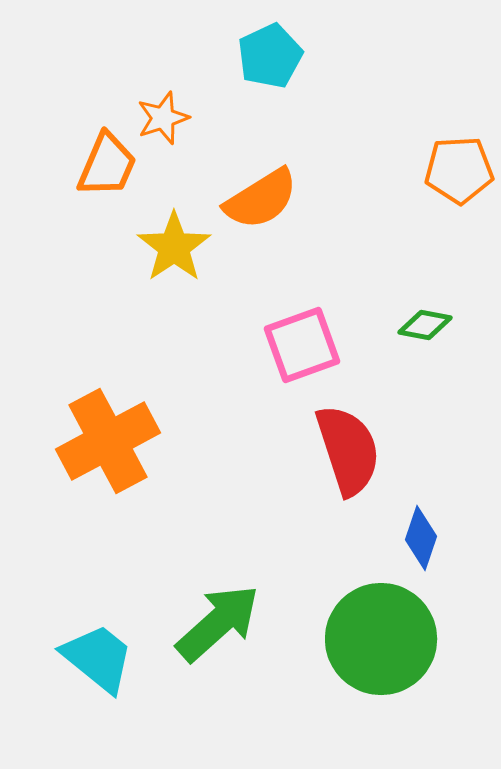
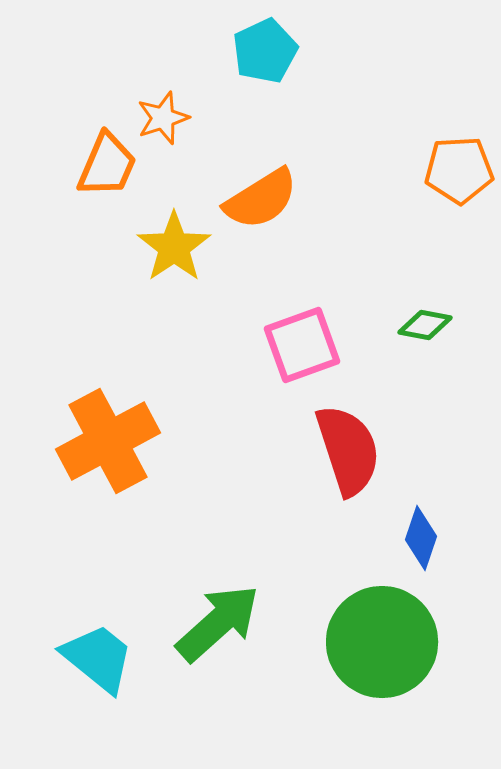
cyan pentagon: moved 5 px left, 5 px up
green circle: moved 1 px right, 3 px down
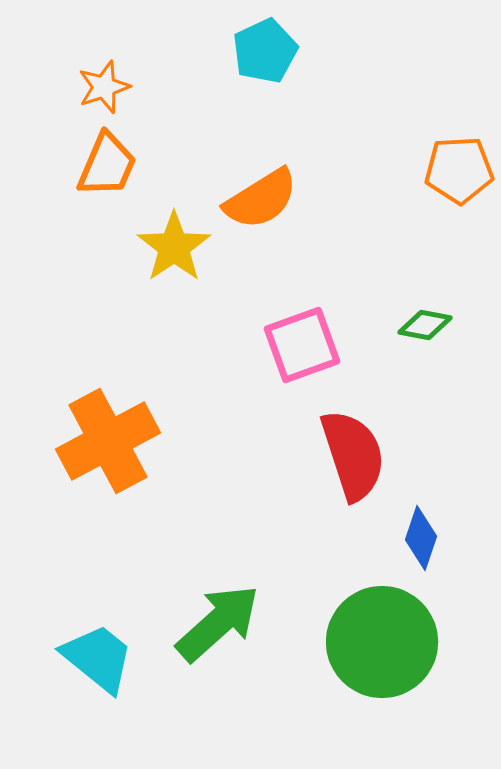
orange star: moved 59 px left, 31 px up
red semicircle: moved 5 px right, 5 px down
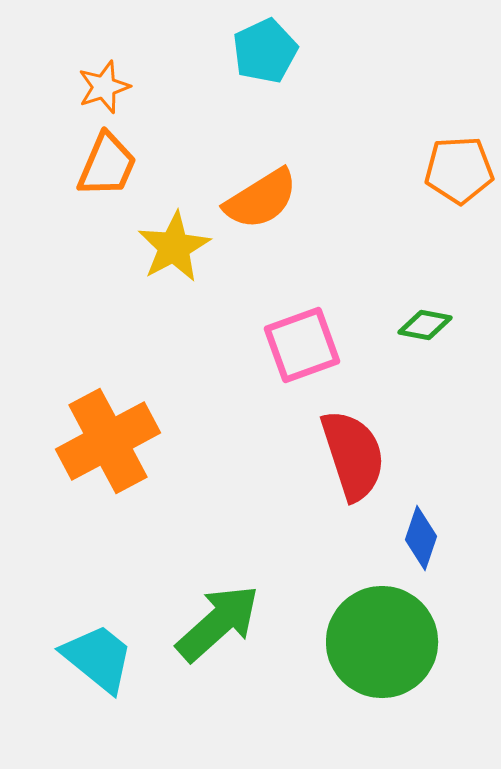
yellow star: rotated 6 degrees clockwise
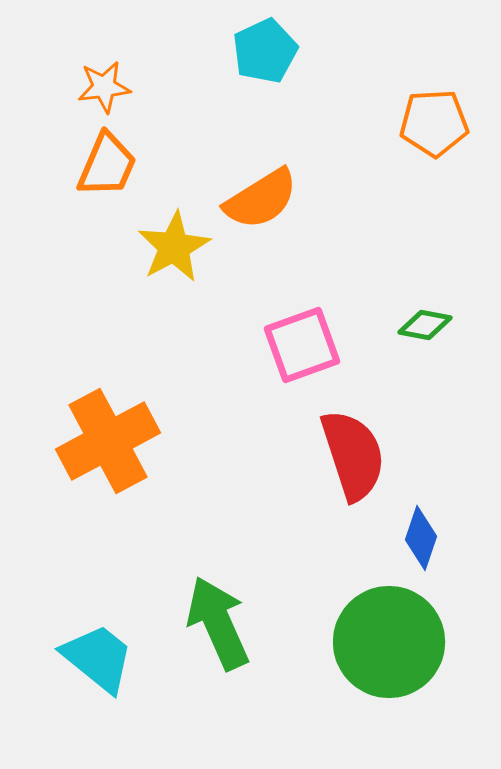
orange star: rotated 12 degrees clockwise
orange pentagon: moved 25 px left, 47 px up
green arrow: rotated 72 degrees counterclockwise
green circle: moved 7 px right
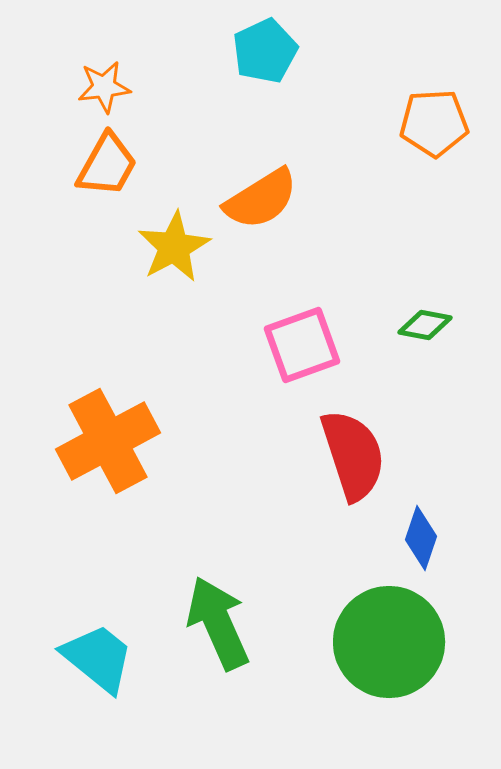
orange trapezoid: rotated 6 degrees clockwise
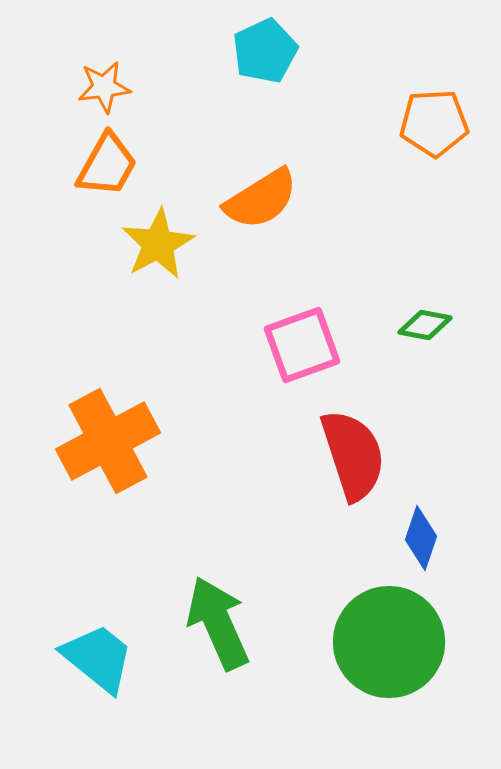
yellow star: moved 16 px left, 3 px up
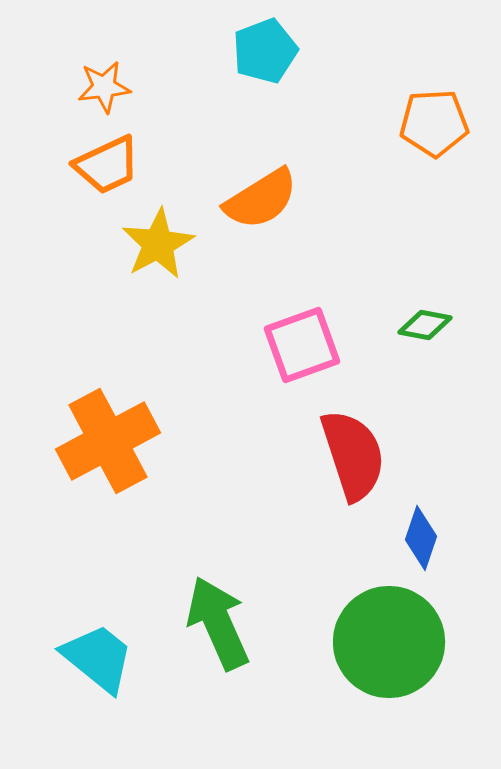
cyan pentagon: rotated 4 degrees clockwise
orange trapezoid: rotated 36 degrees clockwise
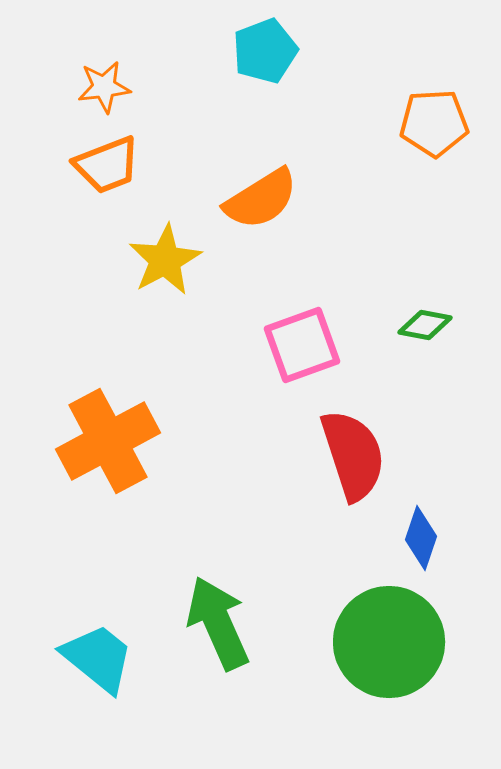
orange trapezoid: rotated 4 degrees clockwise
yellow star: moved 7 px right, 16 px down
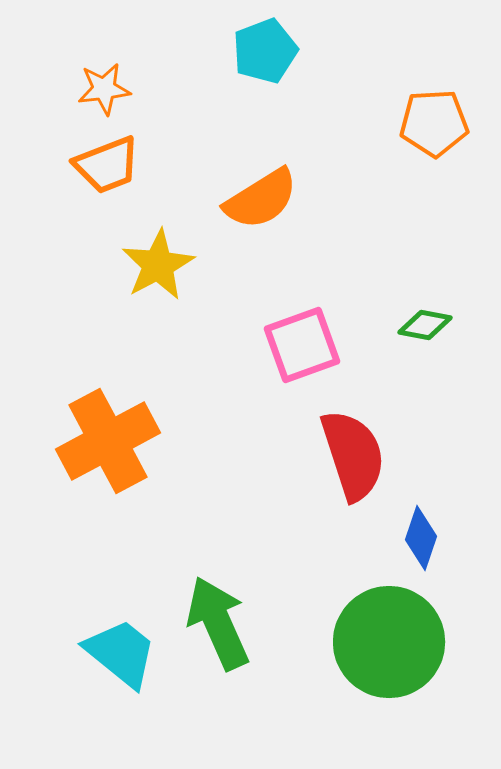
orange star: moved 2 px down
yellow star: moved 7 px left, 5 px down
cyan trapezoid: moved 23 px right, 5 px up
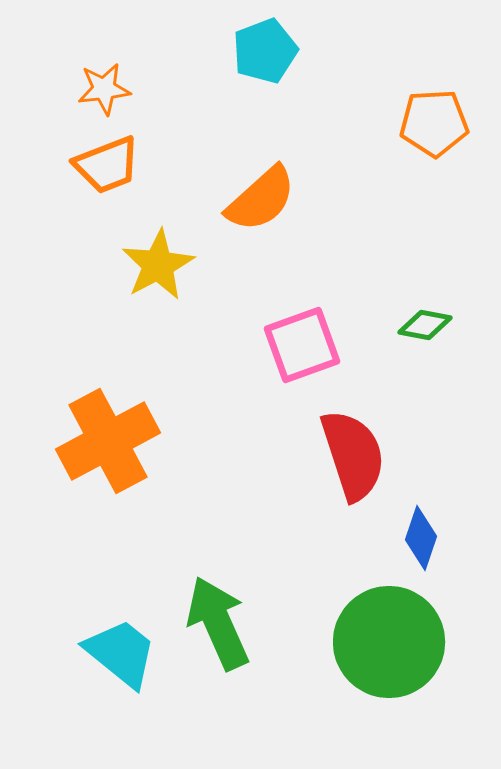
orange semicircle: rotated 10 degrees counterclockwise
